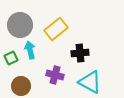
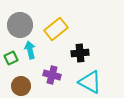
purple cross: moved 3 px left
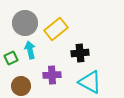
gray circle: moved 5 px right, 2 px up
purple cross: rotated 18 degrees counterclockwise
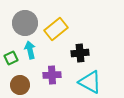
brown circle: moved 1 px left, 1 px up
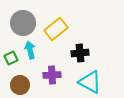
gray circle: moved 2 px left
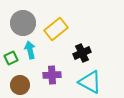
black cross: moved 2 px right; rotated 18 degrees counterclockwise
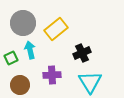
cyan triangle: rotated 30 degrees clockwise
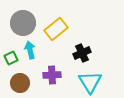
brown circle: moved 2 px up
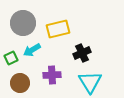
yellow rectangle: moved 2 px right; rotated 25 degrees clockwise
cyan arrow: moved 2 px right; rotated 108 degrees counterclockwise
